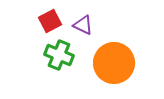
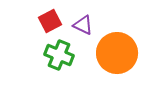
orange circle: moved 3 px right, 10 px up
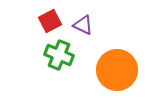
orange circle: moved 17 px down
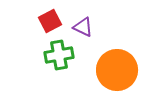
purple triangle: moved 2 px down
green cross: rotated 32 degrees counterclockwise
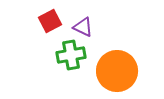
green cross: moved 12 px right
orange circle: moved 1 px down
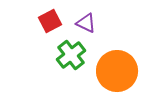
purple triangle: moved 3 px right, 4 px up
green cross: rotated 28 degrees counterclockwise
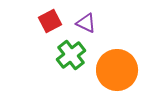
orange circle: moved 1 px up
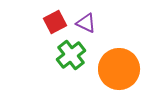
red square: moved 5 px right, 1 px down
orange circle: moved 2 px right, 1 px up
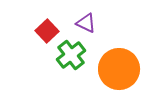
red square: moved 8 px left, 9 px down; rotated 15 degrees counterclockwise
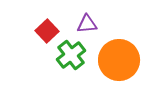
purple triangle: moved 1 px right, 1 px down; rotated 30 degrees counterclockwise
orange circle: moved 9 px up
